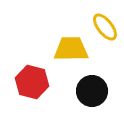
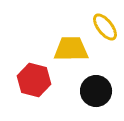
red hexagon: moved 2 px right, 2 px up
black circle: moved 4 px right
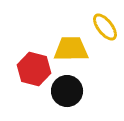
red hexagon: moved 11 px up
black circle: moved 29 px left
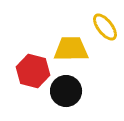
red hexagon: moved 1 px left, 2 px down
black circle: moved 1 px left
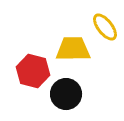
yellow trapezoid: moved 2 px right
black circle: moved 3 px down
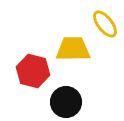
yellow ellipse: moved 3 px up
black circle: moved 8 px down
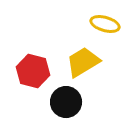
yellow ellipse: rotated 36 degrees counterclockwise
yellow trapezoid: moved 10 px right, 13 px down; rotated 30 degrees counterclockwise
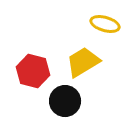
black circle: moved 1 px left, 1 px up
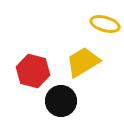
black circle: moved 4 px left
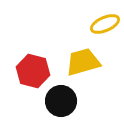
yellow ellipse: rotated 40 degrees counterclockwise
yellow trapezoid: rotated 15 degrees clockwise
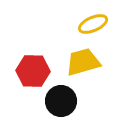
yellow ellipse: moved 12 px left
red hexagon: rotated 12 degrees counterclockwise
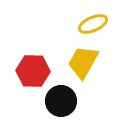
yellow trapezoid: rotated 45 degrees counterclockwise
